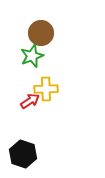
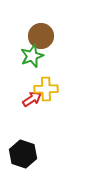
brown circle: moved 3 px down
red arrow: moved 2 px right, 2 px up
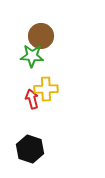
green star: rotated 25 degrees clockwise
red arrow: rotated 72 degrees counterclockwise
black hexagon: moved 7 px right, 5 px up
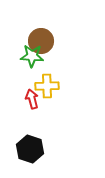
brown circle: moved 5 px down
yellow cross: moved 1 px right, 3 px up
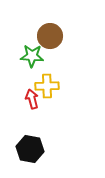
brown circle: moved 9 px right, 5 px up
black hexagon: rotated 8 degrees counterclockwise
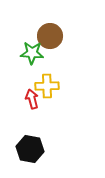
green star: moved 3 px up
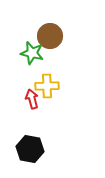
green star: rotated 10 degrees clockwise
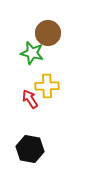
brown circle: moved 2 px left, 3 px up
red arrow: moved 2 px left; rotated 18 degrees counterclockwise
